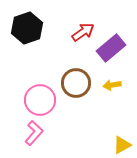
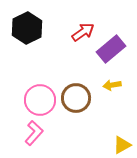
black hexagon: rotated 8 degrees counterclockwise
purple rectangle: moved 1 px down
brown circle: moved 15 px down
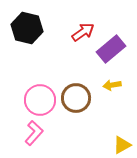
black hexagon: rotated 20 degrees counterclockwise
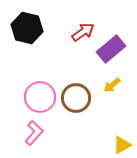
yellow arrow: rotated 30 degrees counterclockwise
pink circle: moved 3 px up
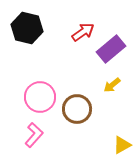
brown circle: moved 1 px right, 11 px down
pink L-shape: moved 2 px down
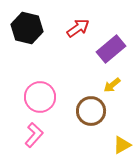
red arrow: moved 5 px left, 4 px up
brown circle: moved 14 px right, 2 px down
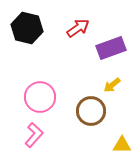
purple rectangle: moved 1 px up; rotated 20 degrees clockwise
yellow triangle: rotated 30 degrees clockwise
